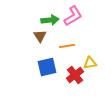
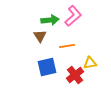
pink L-shape: rotated 10 degrees counterclockwise
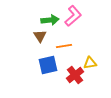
orange line: moved 3 px left
blue square: moved 1 px right, 2 px up
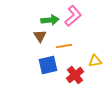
yellow triangle: moved 5 px right, 2 px up
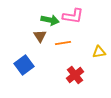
pink L-shape: rotated 50 degrees clockwise
green arrow: rotated 18 degrees clockwise
orange line: moved 1 px left, 3 px up
yellow triangle: moved 4 px right, 9 px up
blue square: moved 24 px left; rotated 24 degrees counterclockwise
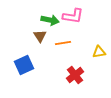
blue square: rotated 12 degrees clockwise
